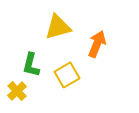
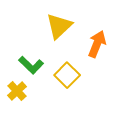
yellow triangle: moved 1 px right, 1 px up; rotated 28 degrees counterclockwise
green L-shape: rotated 60 degrees counterclockwise
yellow square: rotated 15 degrees counterclockwise
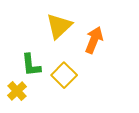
orange arrow: moved 3 px left, 4 px up
green L-shape: rotated 40 degrees clockwise
yellow square: moved 3 px left
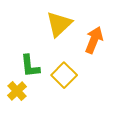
yellow triangle: moved 2 px up
green L-shape: moved 1 px left, 1 px down
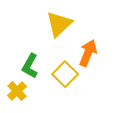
orange arrow: moved 6 px left, 13 px down
green L-shape: rotated 35 degrees clockwise
yellow square: moved 1 px right, 1 px up
